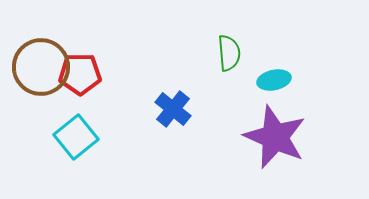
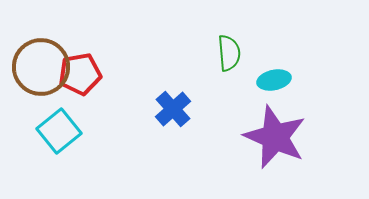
red pentagon: rotated 9 degrees counterclockwise
blue cross: rotated 9 degrees clockwise
cyan square: moved 17 px left, 6 px up
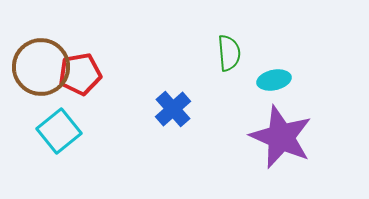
purple star: moved 6 px right
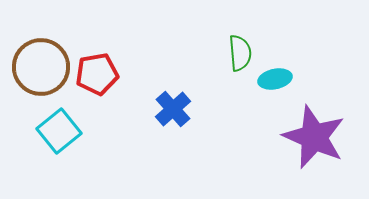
green semicircle: moved 11 px right
red pentagon: moved 17 px right
cyan ellipse: moved 1 px right, 1 px up
purple star: moved 33 px right
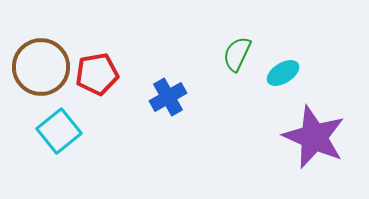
green semicircle: moved 3 px left, 1 px down; rotated 150 degrees counterclockwise
cyan ellipse: moved 8 px right, 6 px up; rotated 20 degrees counterclockwise
blue cross: moved 5 px left, 12 px up; rotated 12 degrees clockwise
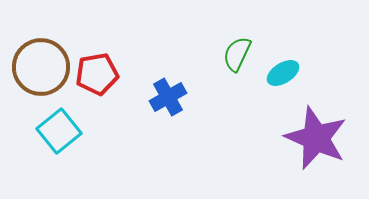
purple star: moved 2 px right, 1 px down
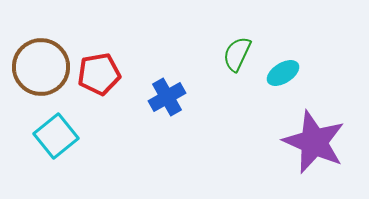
red pentagon: moved 2 px right
blue cross: moved 1 px left
cyan square: moved 3 px left, 5 px down
purple star: moved 2 px left, 4 px down
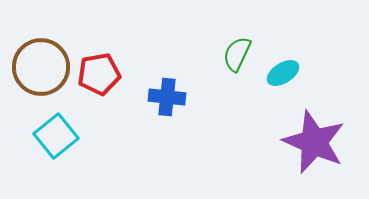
blue cross: rotated 36 degrees clockwise
